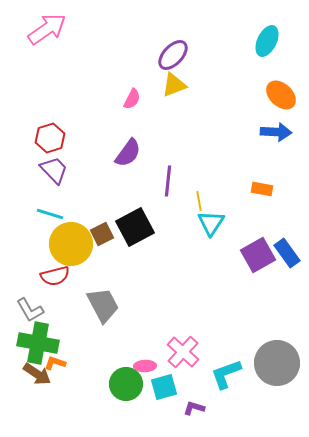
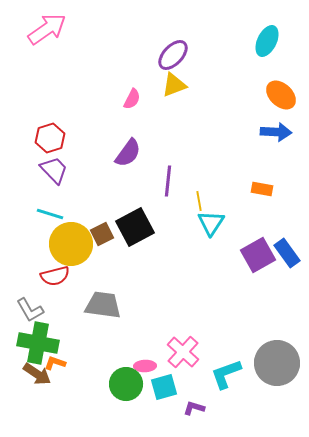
gray trapezoid: rotated 54 degrees counterclockwise
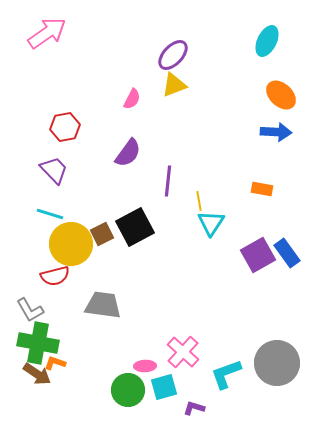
pink arrow: moved 4 px down
red hexagon: moved 15 px right, 11 px up; rotated 8 degrees clockwise
green circle: moved 2 px right, 6 px down
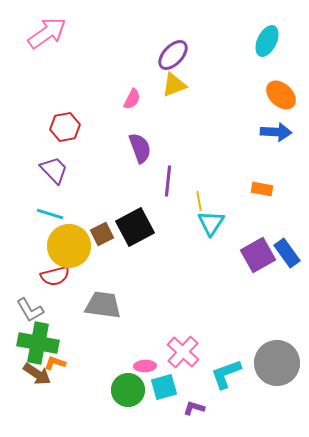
purple semicircle: moved 12 px right, 5 px up; rotated 56 degrees counterclockwise
yellow circle: moved 2 px left, 2 px down
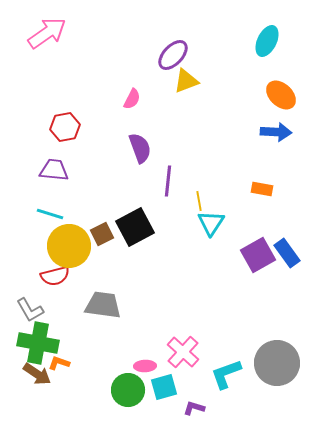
yellow triangle: moved 12 px right, 4 px up
purple trapezoid: rotated 40 degrees counterclockwise
orange L-shape: moved 4 px right
